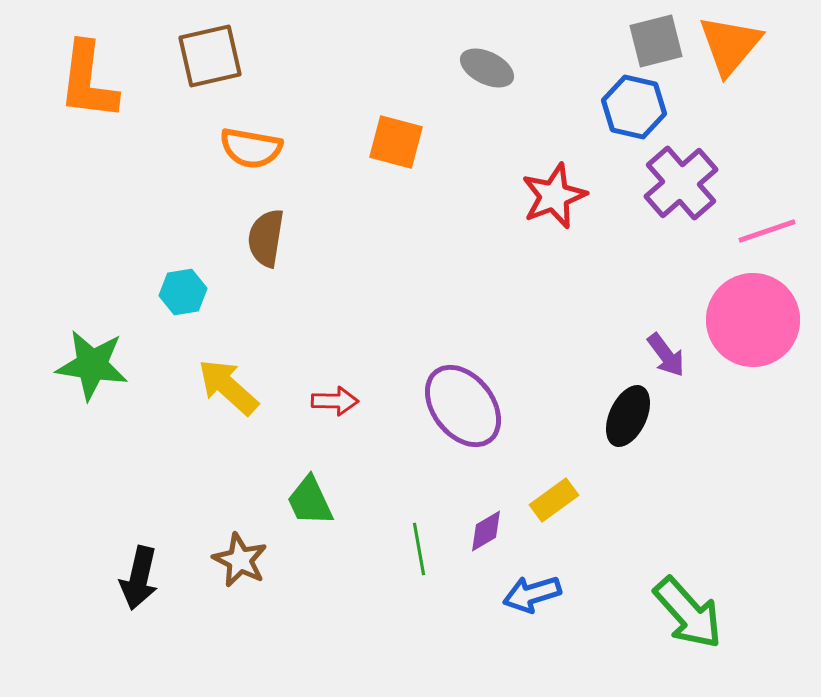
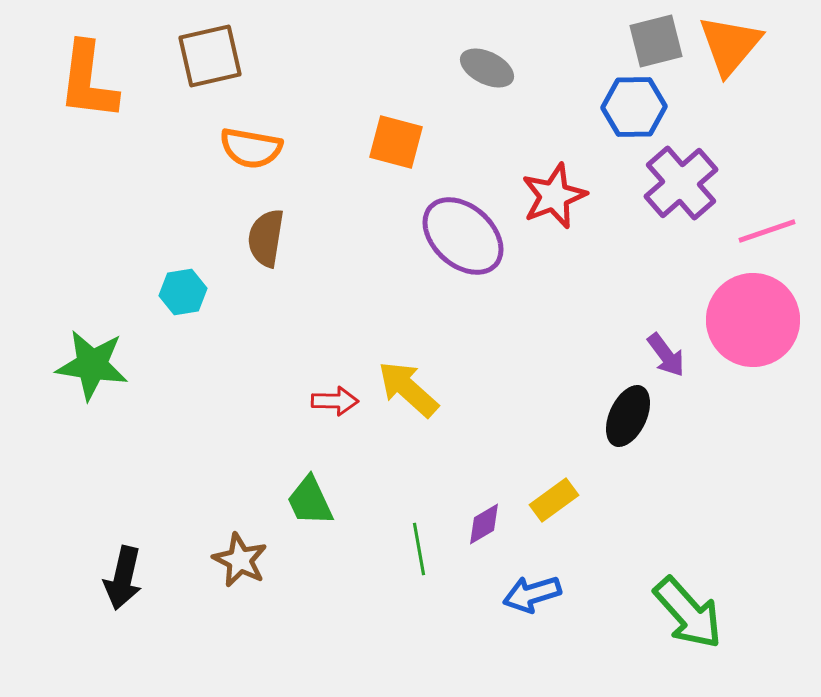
blue hexagon: rotated 14 degrees counterclockwise
yellow arrow: moved 180 px right, 2 px down
purple ellipse: moved 170 px up; rotated 10 degrees counterclockwise
purple diamond: moved 2 px left, 7 px up
black arrow: moved 16 px left
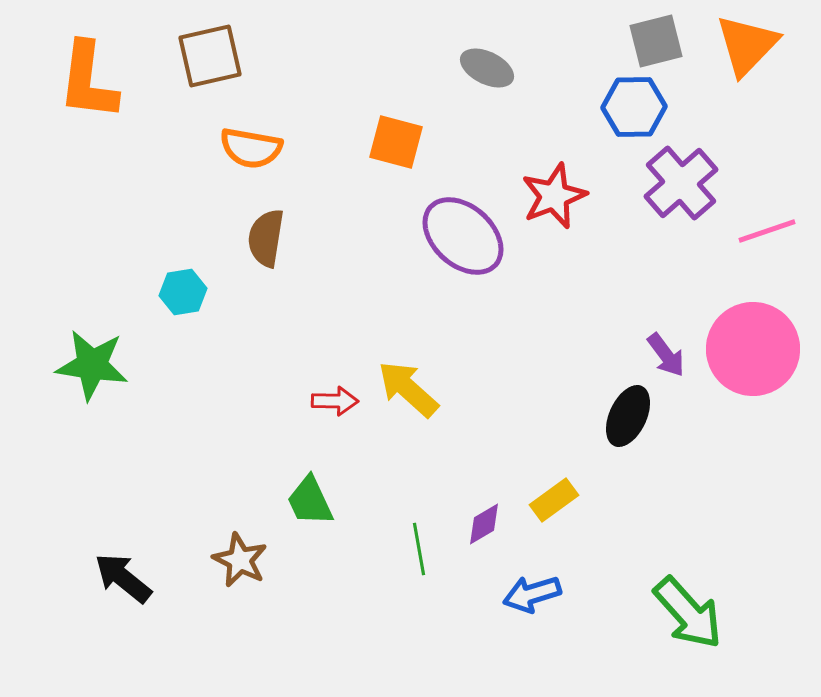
orange triangle: moved 17 px right; rotated 4 degrees clockwise
pink circle: moved 29 px down
black arrow: rotated 116 degrees clockwise
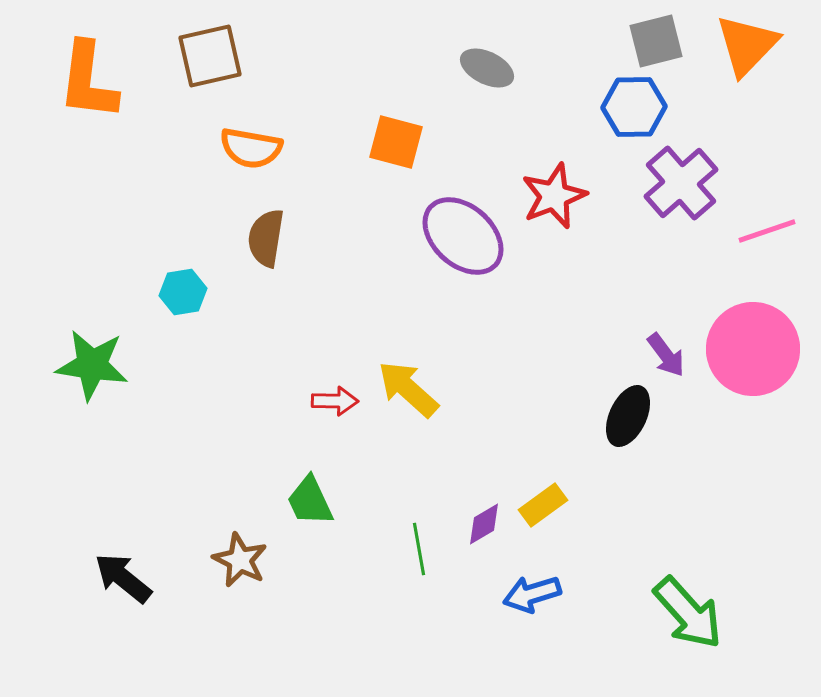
yellow rectangle: moved 11 px left, 5 px down
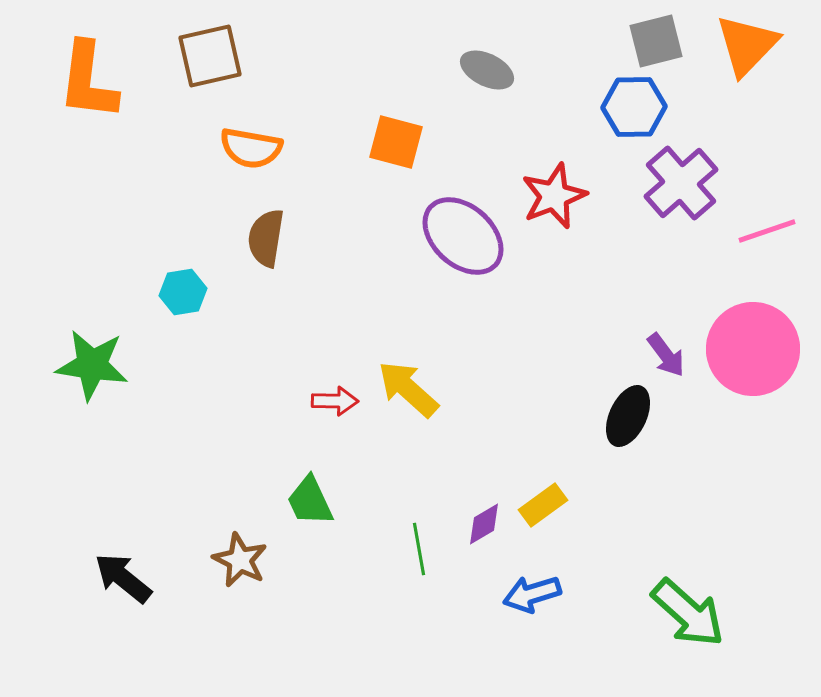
gray ellipse: moved 2 px down
green arrow: rotated 6 degrees counterclockwise
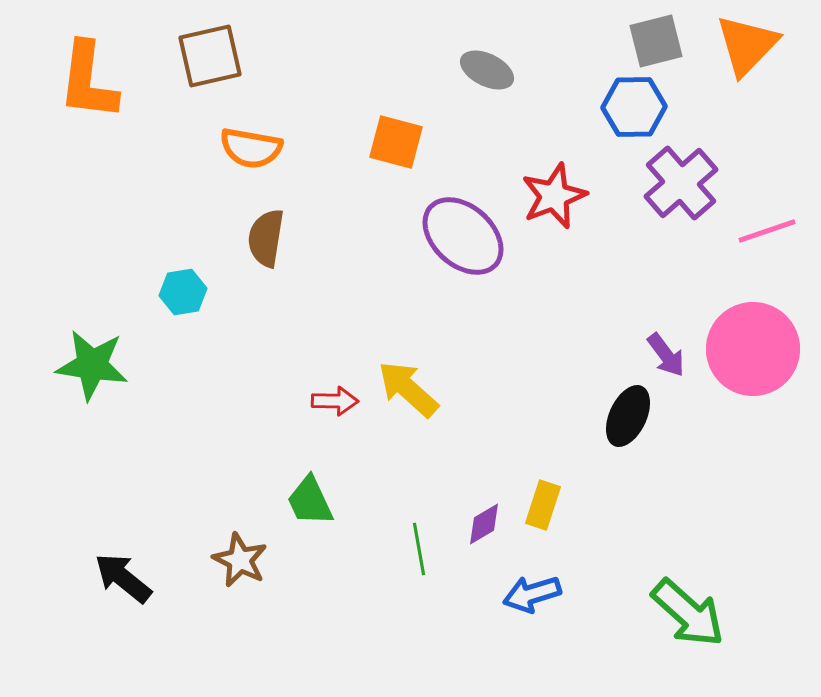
yellow rectangle: rotated 36 degrees counterclockwise
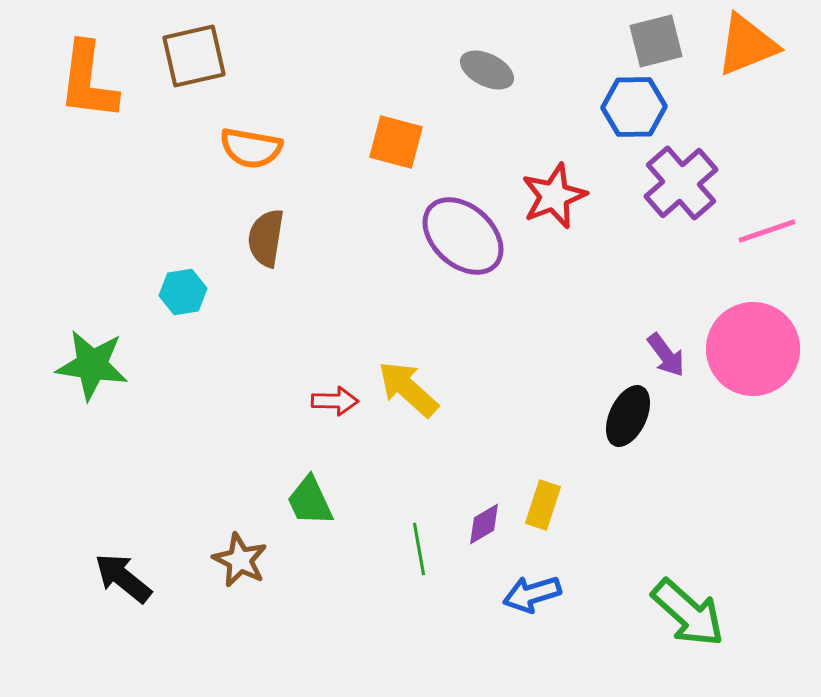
orange triangle: rotated 24 degrees clockwise
brown square: moved 16 px left
